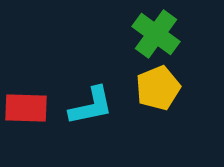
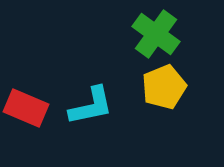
yellow pentagon: moved 6 px right, 1 px up
red rectangle: rotated 21 degrees clockwise
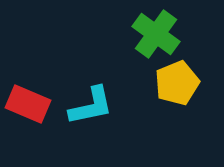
yellow pentagon: moved 13 px right, 4 px up
red rectangle: moved 2 px right, 4 px up
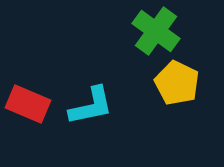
green cross: moved 3 px up
yellow pentagon: rotated 24 degrees counterclockwise
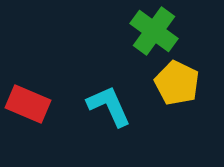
green cross: moved 2 px left
cyan L-shape: moved 18 px right; rotated 102 degrees counterclockwise
